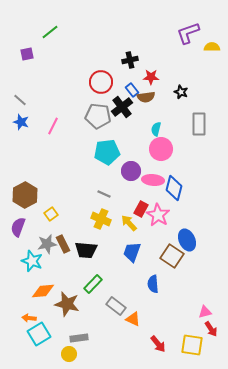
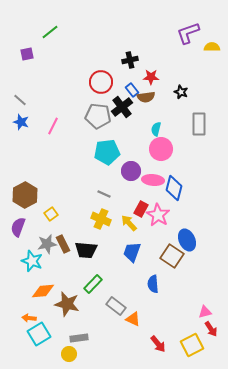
yellow square at (192, 345): rotated 35 degrees counterclockwise
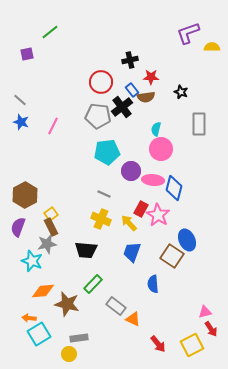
brown rectangle at (63, 244): moved 12 px left, 17 px up
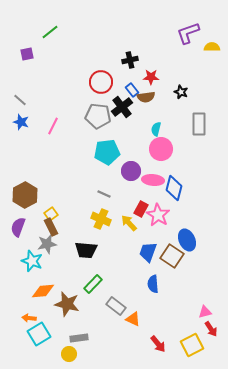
blue trapezoid at (132, 252): moved 16 px right
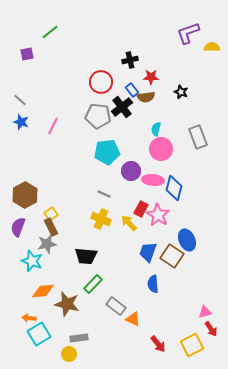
gray rectangle at (199, 124): moved 1 px left, 13 px down; rotated 20 degrees counterclockwise
black trapezoid at (86, 250): moved 6 px down
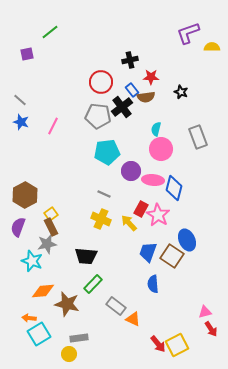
yellow square at (192, 345): moved 15 px left
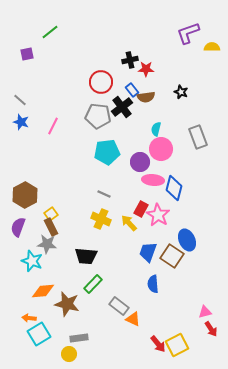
red star at (151, 77): moved 5 px left, 8 px up
purple circle at (131, 171): moved 9 px right, 9 px up
gray star at (47, 244): rotated 18 degrees clockwise
gray rectangle at (116, 306): moved 3 px right
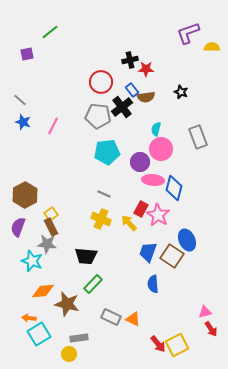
blue star at (21, 122): moved 2 px right
gray rectangle at (119, 306): moved 8 px left, 11 px down; rotated 12 degrees counterclockwise
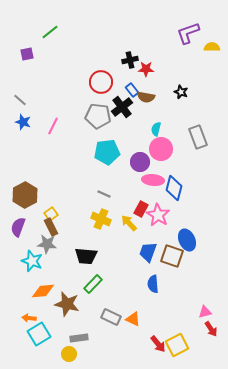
brown semicircle at (146, 97): rotated 18 degrees clockwise
brown square at (172, 256): rotated 15 degrees counterclockwise
